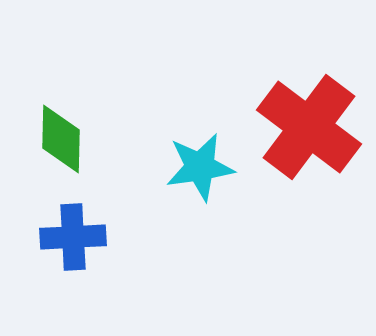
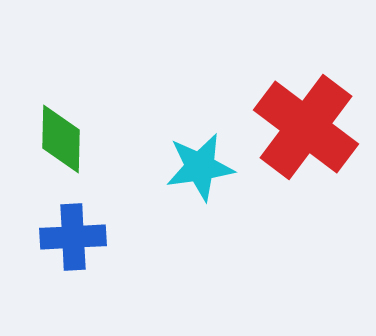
red cross: moved 3 px left
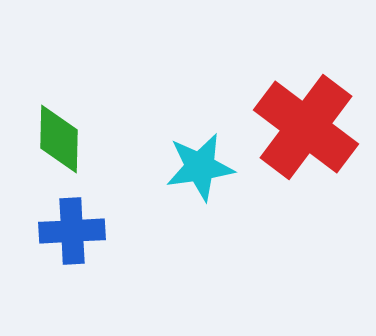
green diamond: moved 2 px left
blue cross: moved 1 px left, 6 px up
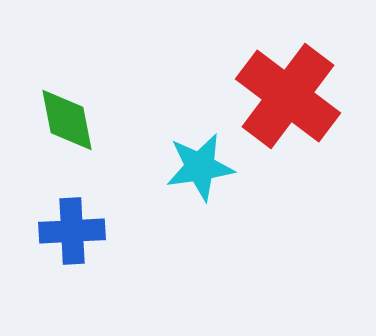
red cross: moved 18 px left, 31 px up
green diamond: moved 8 px right, 19 px up; rotated 12 degrees counterclockwise
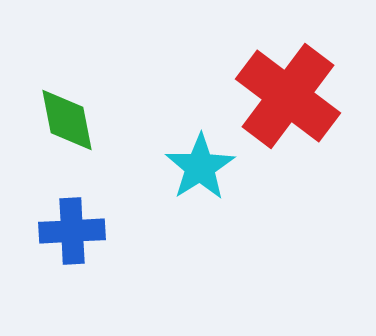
cyan star: rotated 24 degrees counterclockwise
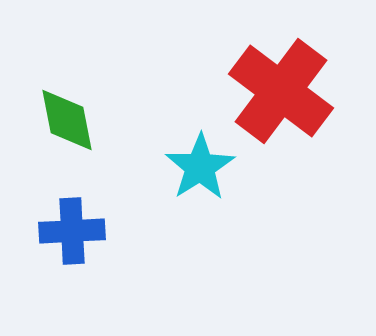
red cross: moved 7 px left, 5 px up
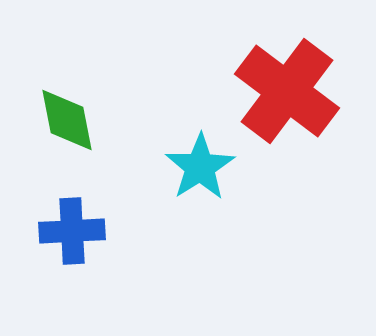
red cross: moved 6 px right
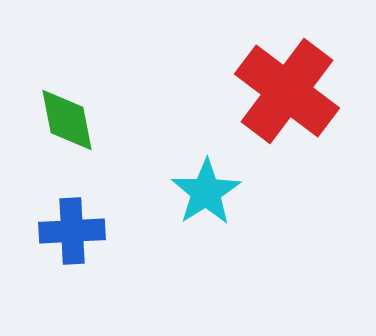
cyan star: moved 6 px right, 25 px down
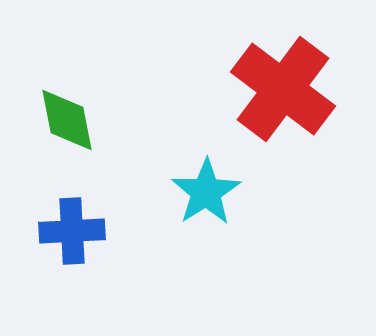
red cross: moved 4 px left, 2 px up
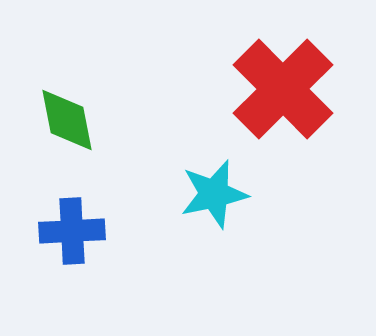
red cross: rotated 8 degrees clockwise
cyan star: moved 8 px right, 2 px down; rotated 20 degrees clockwise
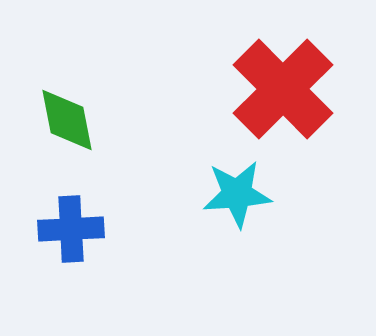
cyan star: moved 23 px right; rotated 8 degrees clockwise
blue cross: moved 1 px left, 2 px up
